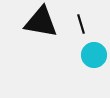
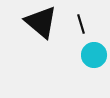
black triangle: rotated 30 degrees clockwise
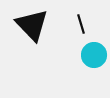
black triangle: moved 9 px left, 3 px down; rotated 6 degrees clockwise
